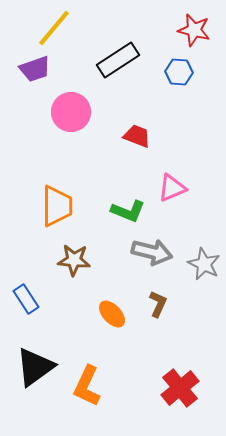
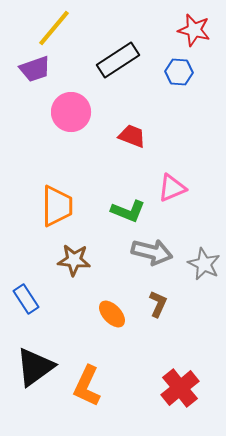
red trapezoid: moved 5 px left
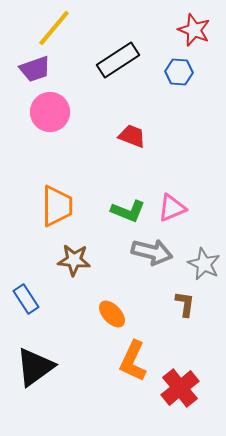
red star: rotated 8 degrees clockwise
pink circle: moved 21 px left
pink triangle: moved 20 px down
brown L-shape: moved 27 px right; rotated 16 degrees counterclockwise
orange L-shape: moved 46 px right, 25 px up
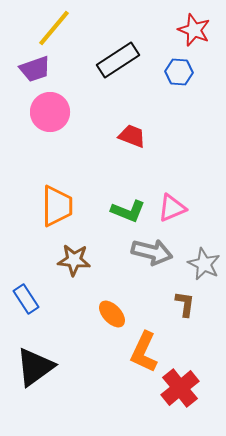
orange L-shape: moved 11 px right, 9 px up
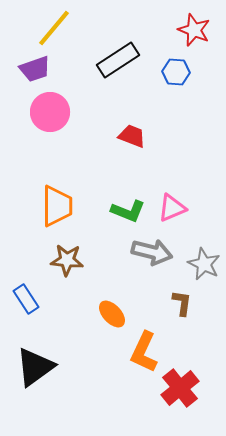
blue hexagon: moved 3 px left
brown star: moved 7 px left
brown L-shape: moved 3 px left, 1 px up
